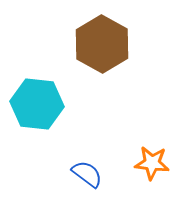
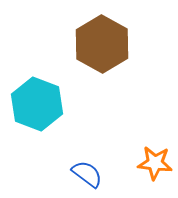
cyan hexagon: rotated 15 degrees clockwise
orange star: moved 3 px right
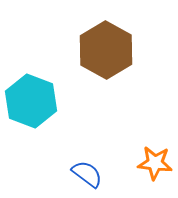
brown hexagon: moved 4 px right, 6 px down
cyan hexagon: moved 6 px left, 3 px up
